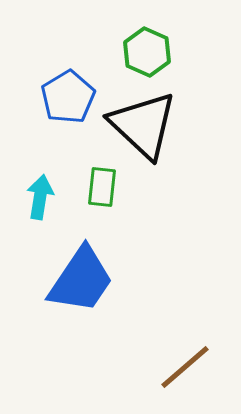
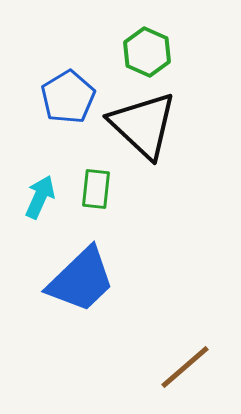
green rectangle: moved 6 px left, 2 px down
cyan arrow: rotated 15 degrees clockwise
blue trapezoid: rotated 12 degrees clockwise
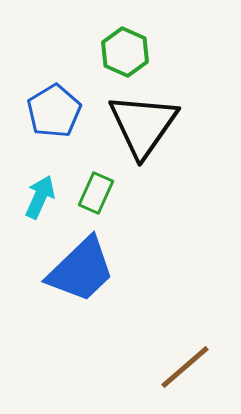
green hexagon: moved 22 px left
blue pentagon: moved 14 px left, 14 px down
black triangle: rotated 22 degrees clockwise
green rectangle: moved 4 px down; rotated 18 degrees clockwise
blue trapezoid: moved 10 px up
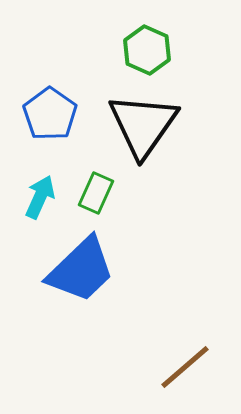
green hexagon: moved 22 px right, 2 px up
blue pentagon: moved 4 px left, 3 px down; rotated 6 degrees counterclockwise
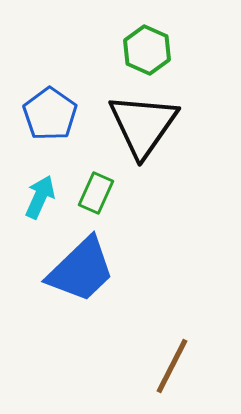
brown line: moved 13 px left, 1 px up; rotated 22 degrees counterclockwise
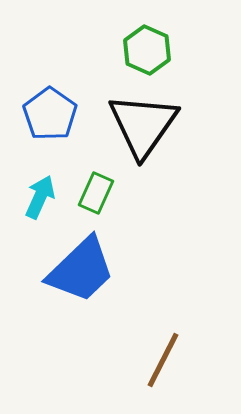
brown line: moved 9 px left, 6 px up
